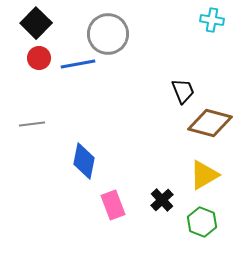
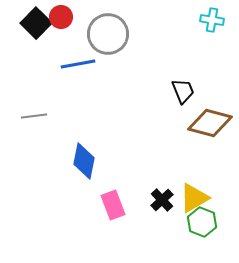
red circle: moved 22 px right, 41 px up
gray line: moved 2 px right, 8 px up
yellow triangle: moved 10 px left, 23 px down
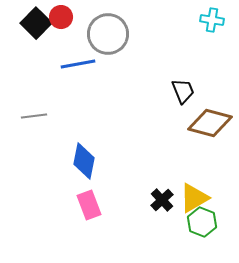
pink rectangle: moved 24 px left
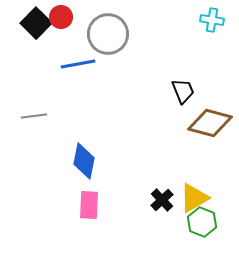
pink rectangle: rotated 24 degrees clockwise
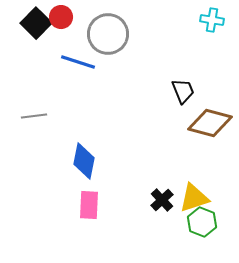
blue line: moved 2 px up; rotated 28 degrees clockwise
yellow triangle: rotated 12 degrees clockwise
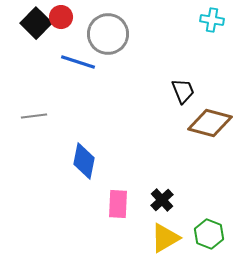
yellow triangle: moved 29 px left, 40 px down; rotated 12 degrees counterclockwise
pink rectangle: moved 29 px right, 1 px up
green hexagon: moved 7 px right, 12 px down
